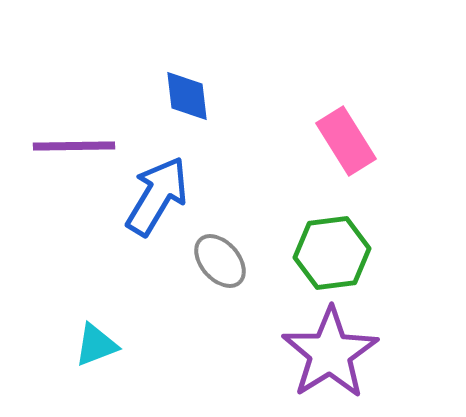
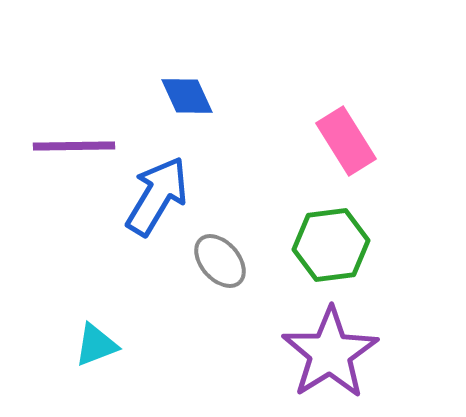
blue diamond: rotated 18 degrees counterclockwise
green hexagon: moved 1 px left, 8 px up
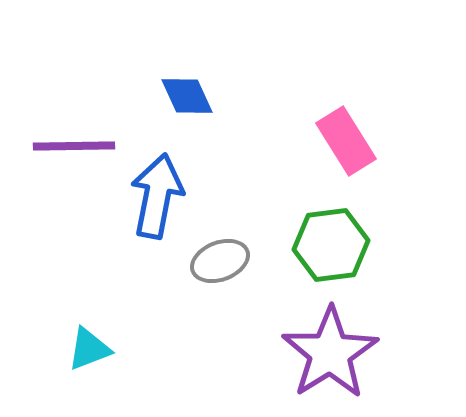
blue arrow: rotated 20 degrees counterclockwise
gray ellipse: rotated 70 degrees counterclockwise
cyan triangle: moved 7 px left, 4 px down
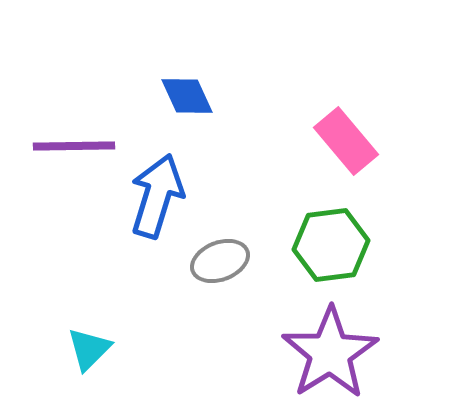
pink rectangle: rotated 8 degrees counterclockwise
blue arrow: rotated 6 degrees clockwise
cyan triangle: rotated 24 degrees counterclockwise
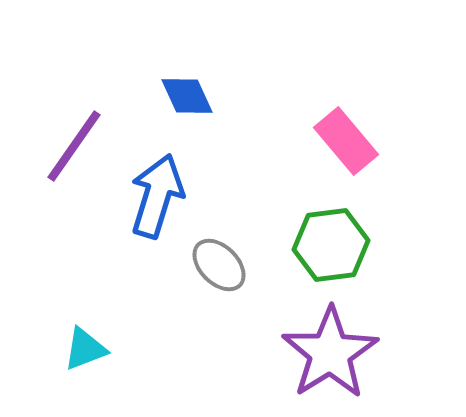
purple line: rotated 54 degrees counterclockwise
gray ellipse: moved 1 px left, 4 px down; rotated 66 degrees clockwise
cyan triangle: moved 4 px left; rotated 24 degrees clockwise
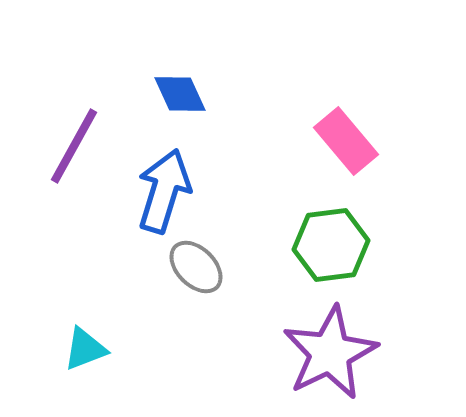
blue diamond: moved 7 px left, 2 px up
purple line: rotated 6 degrees counterclockwise
blue arrow: moved 7 px right, 5 px up
gray ellipse: moved 23 px left, 2 px down
purple star: rotated 6 degrees clockwise
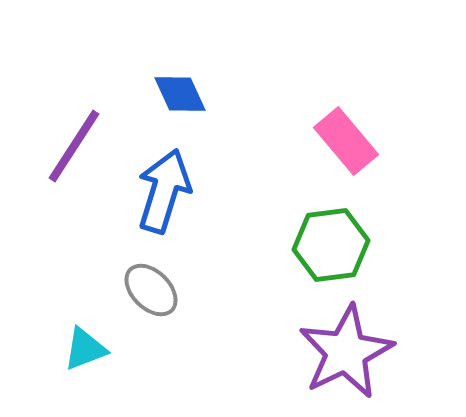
purple line: rotated 4 degrees clockwise
gray ellipse: moved 45 px left, 23 px down
purple star: moved 16 px right, 1 px up
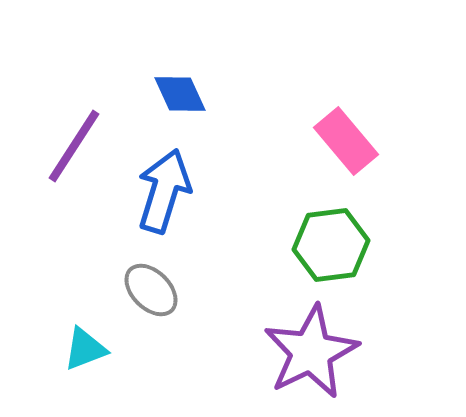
purple star: moved 35 px left
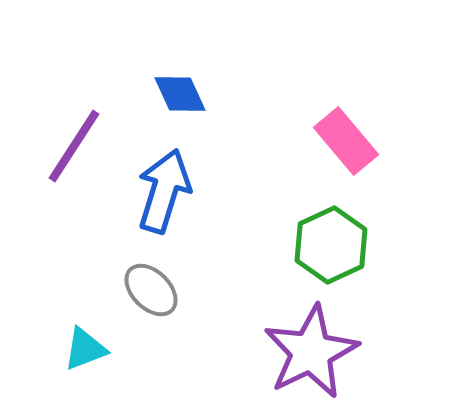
green hexagon: rotated 18 degrees counterclockwise
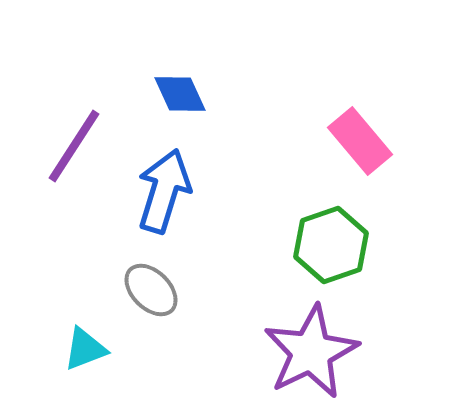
pink rectangle: moved 14 px right
green hexagon: rotated 6 degrees clockwise
